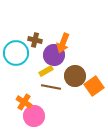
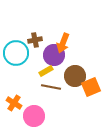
brown cross: rotated 24 degrees counterclockwise
orange square: moved 3 px left, 1 px down; rotated 12 degrees clockwise
orange cross: moved 10 px left, 1 px down
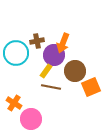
brown cross: moved 2 px right, 1 px down
yellow rectangle: rotated 24 degrees counterclockwise
brown circle: moved 5 px up
pink circle: moved 3 px left, 3 px down
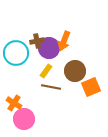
orange arrow: moved 1 px right, 2 px up
purple circle: moved 5 px left, 7 px up
pink circle: moved 7 px left
